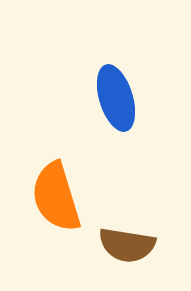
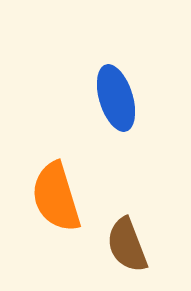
brown semicircle: rotated 60 degrees clockwise
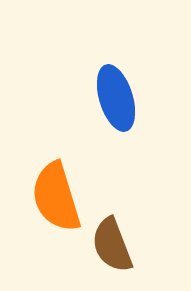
brown semicircle: moved 15 px left
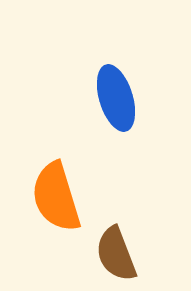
brown semicircle: moved 4 px right, 9 px down
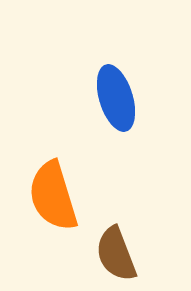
orange semicircle: moved 3 px left, 1 px up
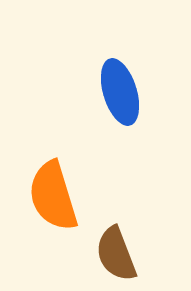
blue ellipse: moved 4 px right, 6 px up
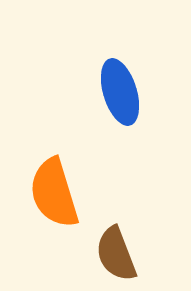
orange semicircle: moved 1 px right, 3 px up
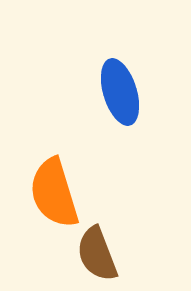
brown semicircle: moved 19 px left
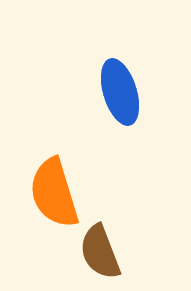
brown semicircle: moved 3 px right, 2 px up
